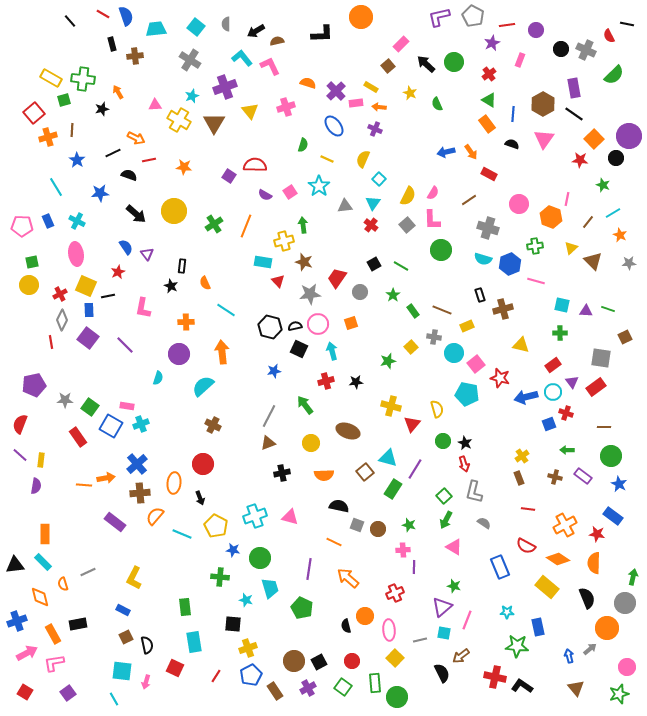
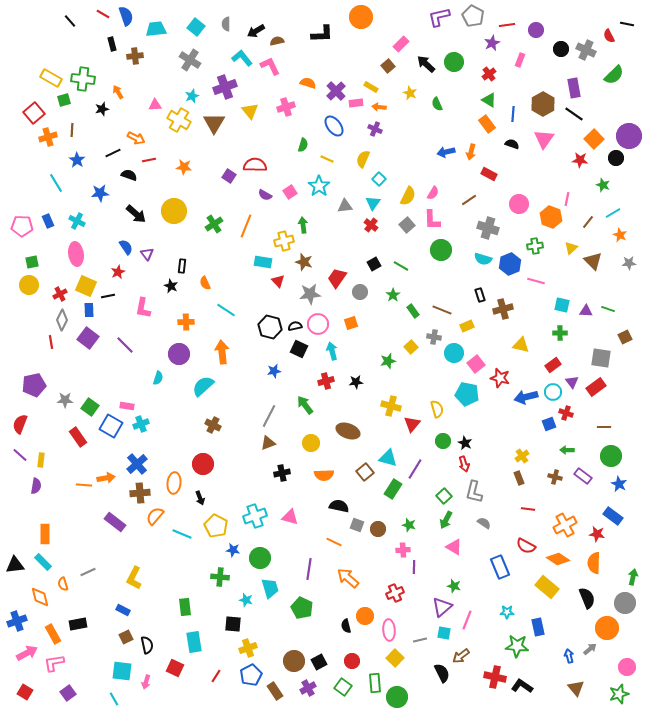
orange arrow at (471, 152): rotated 49 degrees clockwise
cyan line at (56, 187): moved 4 px up
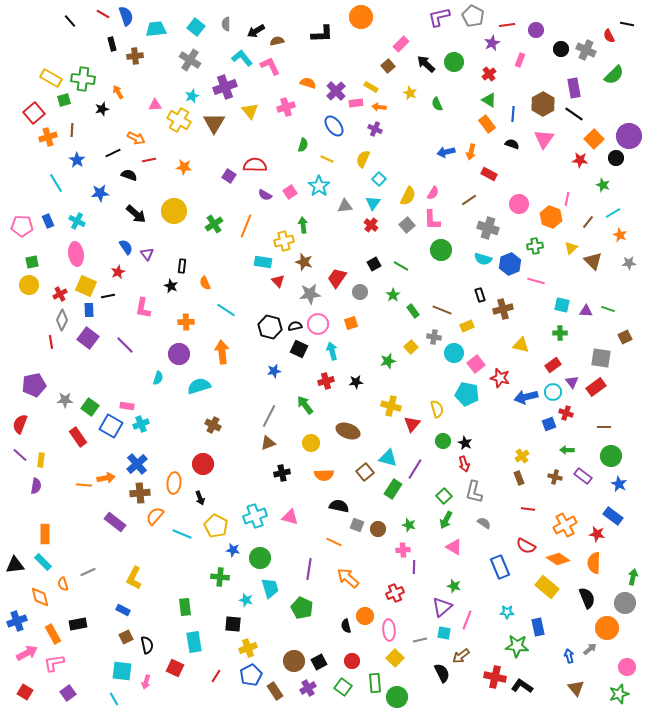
cyan semicircle at (203, 386): moved 4 px left; rotated 25 degrees clockwise
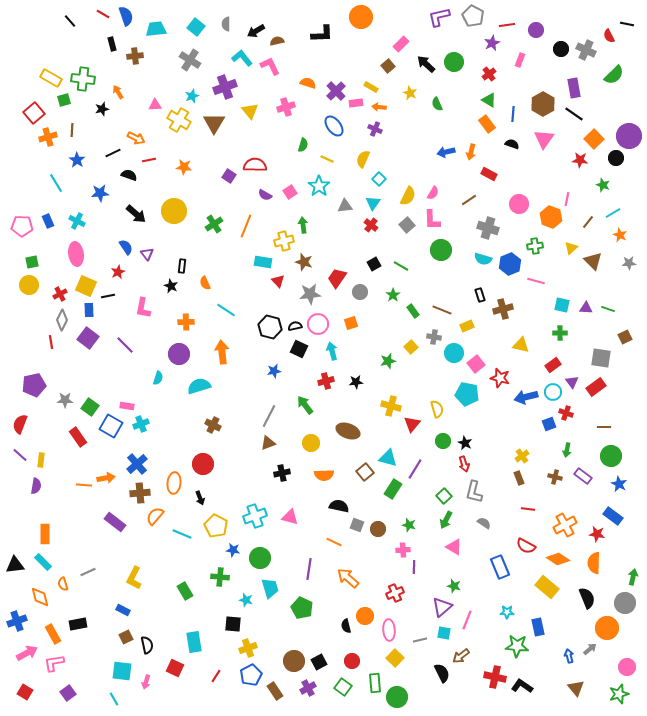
purple triangle at (586, 311): moved 3 px up
green arrow at (567, 450): rotated 80 degrees counterclockwise
green rectangle at (185, 607): moved 16 px up; rotated 24 degrees counterclockwise
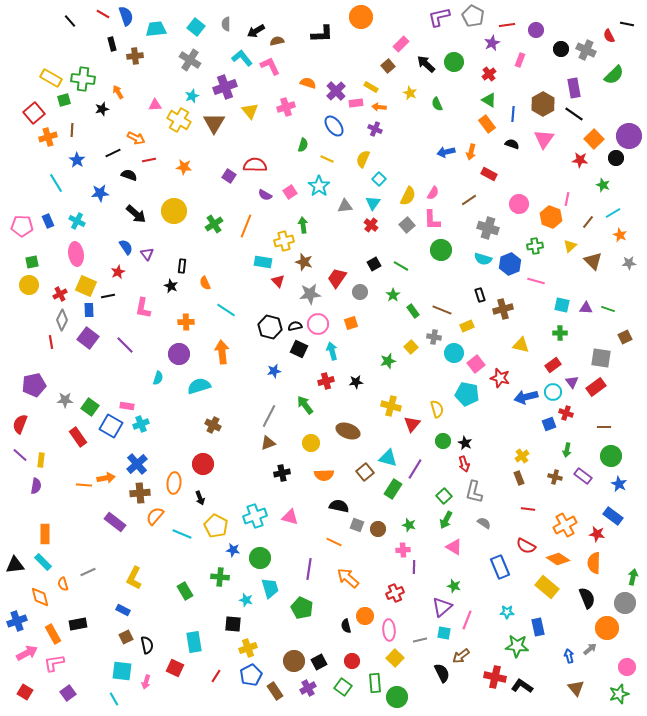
yellow triangle at (571, 248): moved 1 px left, 2 px up
